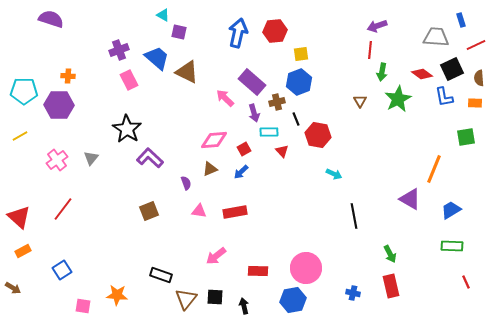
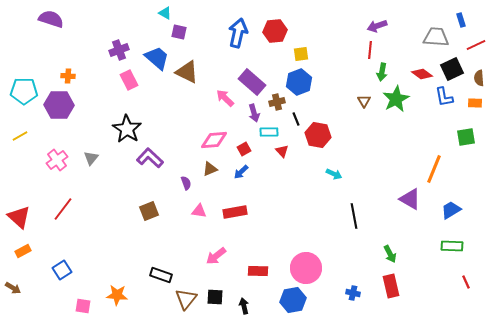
cyan triangle at (163, 15): moved 2 px right, 2 px up
green star at (398, 99): moved 2 px left
brown triangle at (360, 101): moved 4 px right
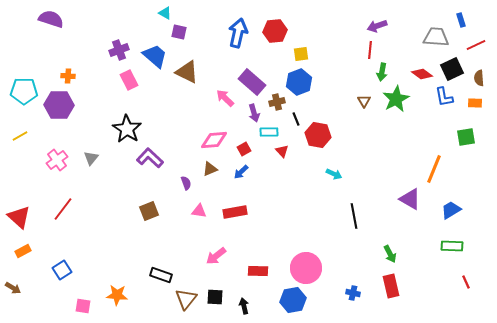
blue trapezoid at (157, 58): moved 2 px left, 2 px up
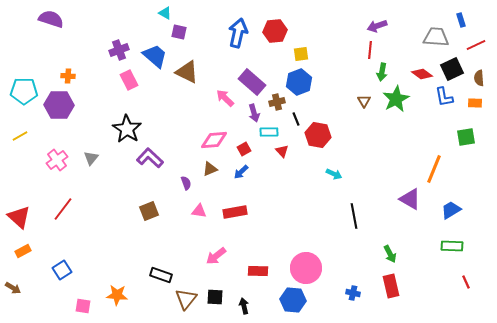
blue hexagon at (293, 300): rotated 15 degrees clockwise
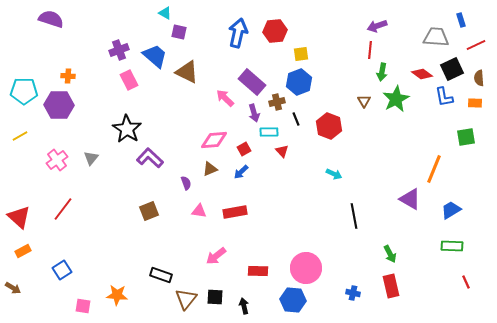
red hexagon at (318, 135): moved 11 px right, 9 px up; rotated 10 degrees clockwise
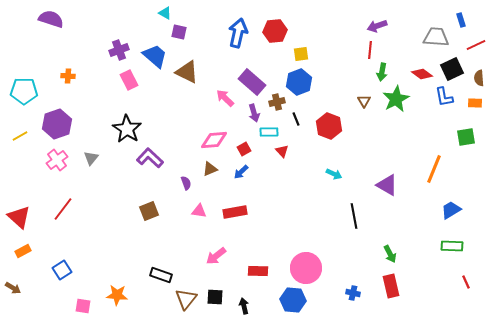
purple hexagon at (59, 105): moved 2 px left, 19 px down; rotated 20 degrees counterclockwise
purple triangle at (410, 199): moved 23 px left, 14 px up
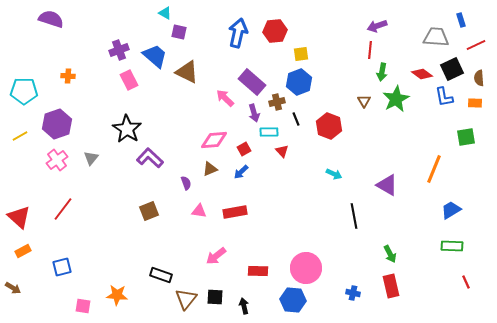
blue square at (62, 270): moved 3 px up; rotated 18 degrees clockwise
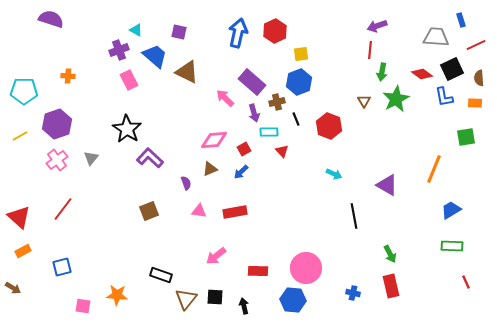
cyan triangle at (165, 13): moved 29 px left, 17 px down
red hexagon at (275, 31): rotated 20 degrees counterclockwise
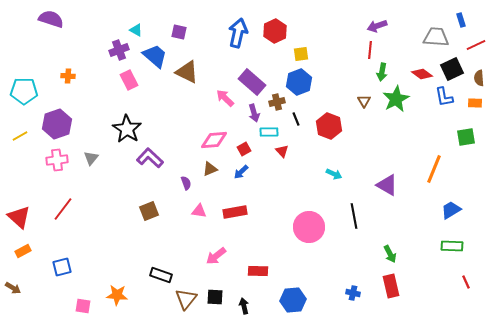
pink cross at (57, 160): rotated 30 degrees clockwise
pink circle at (306, 268): moved 3 px right, 41 px up
blue hexagon at (293, 300): rotated 10 degrees counterclockwise
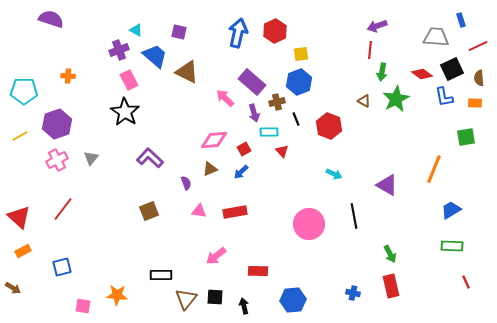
red line at (476, 45): moved 2 px right, 1 px down
brown triangle at (364, 101): rotated 32 degrees counterclockwise
black star at (127, 129): moved 2 px left, 17 px up
pink cross at (57, 160): rotated 20 degrees counterclockwise
pink circle at (309, 227): moved 3 px up
black rectangle at (161, 275): rotated 20 degrees counterclockwise
